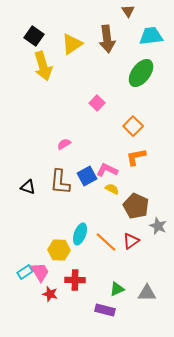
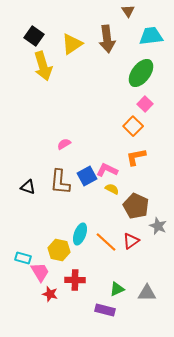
pink square: moved 48 px right, 1 px down
yellow hexagon: rotated 10 degrees clockwise
cyan rectangle: moved 2 px left, 14 px up; rotated 49 degrees clockwise
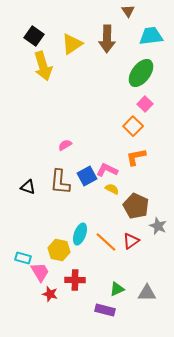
brown arrow: rotated 8 degrees clockwise
pink semicircle: moved 1 px right, 1 px down
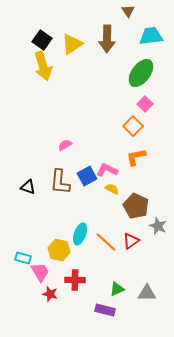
black square: moved 8 px right, 4 px down
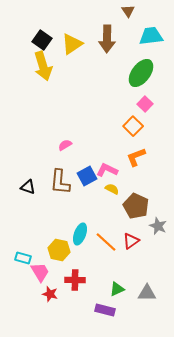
orange L-shape: rotated 10 degrees counterclockwise
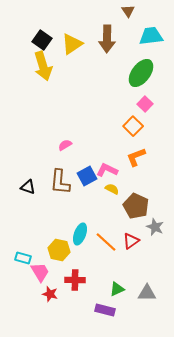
gray star: moved 3 px left, 1 px down
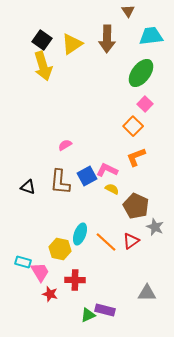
yellow hexagon: moved 1 px right, 1 px up
cyan rectangle: moved 4 px down
green triangle: moved 29 px left, 26 px down
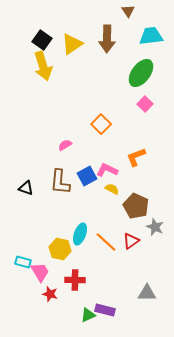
orange square: moved 32 px left, 2 px up
black triangle: moved 2 px left, 1 px down
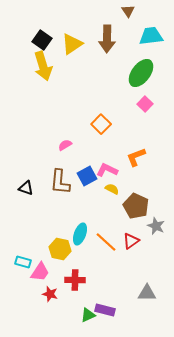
gray star: moved 1 px right, 1 px up
pink trapezoid: rotated 65 degrees clockwise
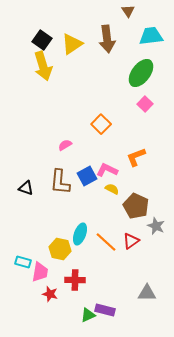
brown arrow: rotated 8 degrees counterclockwise
pink trapezoid: rotated 25 degrees counterclockwise
